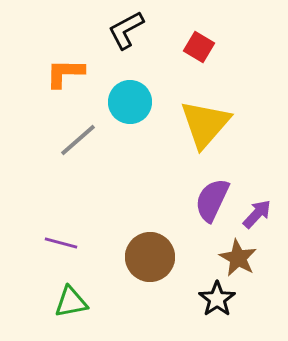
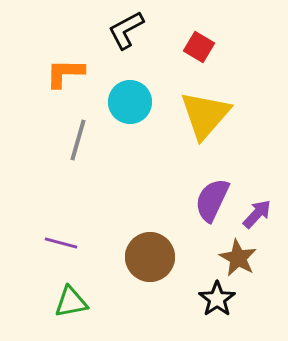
yellow triangle: moved 9 px up
gray line: rotated 33 degrees counterclockwise
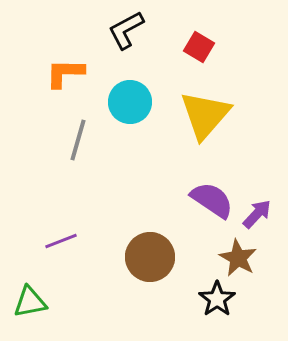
purple semicircle: rotated 99 degrees clockwise
purple line: moved 2 px up; rotated 36 degrees counterclockwise
green triangle: moved 41 px left
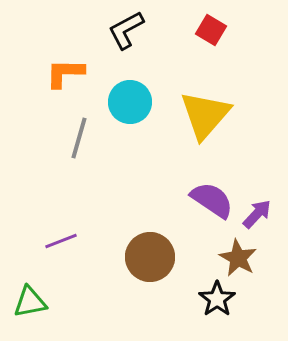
red square: moved 12 px right, 17 px up
gray line: moved 1 px right, 2 px up
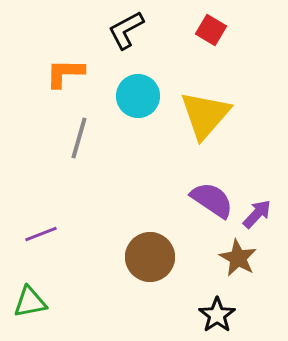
cyan circle: moved 8 px right, 6 px up
purple line: moved 20 px left, 7 px up
black star: moved 16 px down
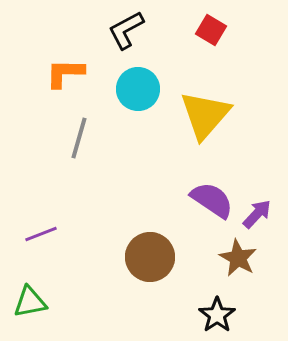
cyan circle: moved 7 px up
